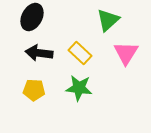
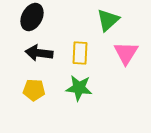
yellow rectangle: rotated 50 degrees clockwise
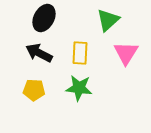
black ellipse: moved 12 px right, 1 px down
black arrow: rotated 20 degrees clockwise
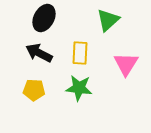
pink triangle: moved 11 px down
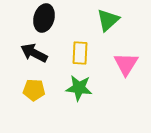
black ellipse: rotated 12 degrees counterclockwise
black arrow: moved 5 px left
